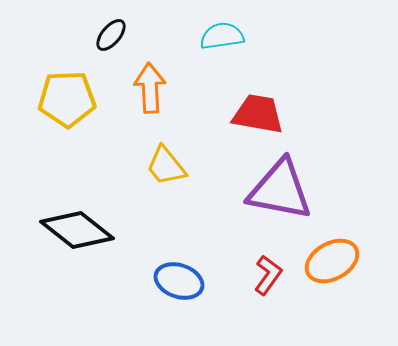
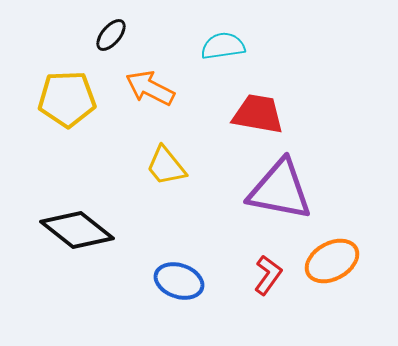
cyan semicircle: moved 1 px right, 10 px down
orange arrow: rotated 60 degrees counterclockwise
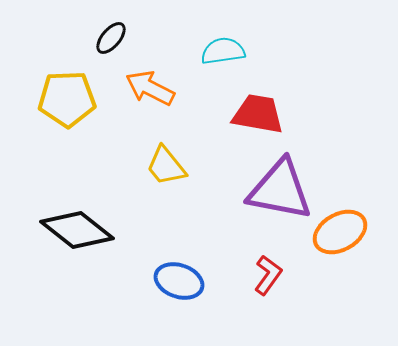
black ellipse: moved 3 px down
cyan semicircle: moved 5 px down
orange ellipse: moved 8 px right, 29 px up
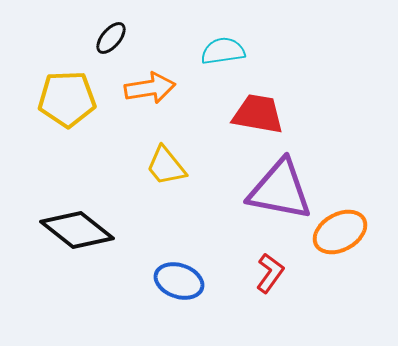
orange arrow: rotated 144 degrees clockwise
red L-shape: moved 2 px right, 2 px up
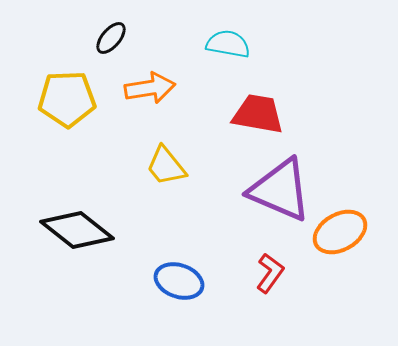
cyan semicircle: moved 5 px right, 7 px up; rotated 18 degrees clockwise
purple triangle: rotated 12 degrees clockwise
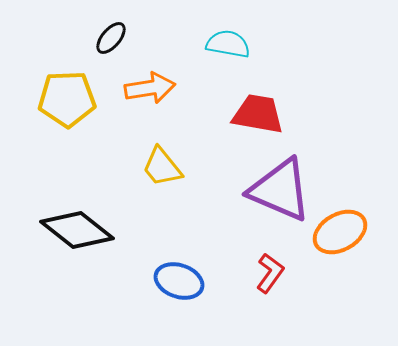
yellow trapezoid: moved 4 px left, 1 px down
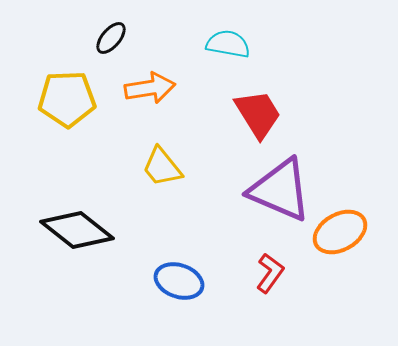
red trapezoid: rotated 48 degrees clockwise
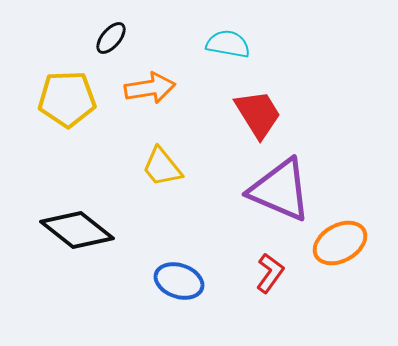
orange ellipse: moved 11 px down
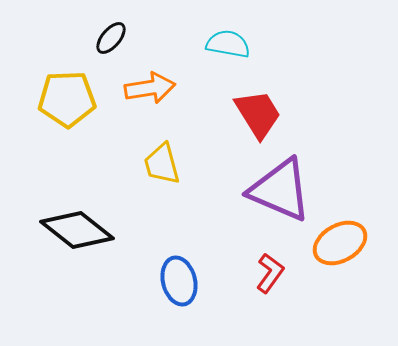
yellow trapezoid: moved 3 px up; rotated 24 degrees clockwise
blue ellipse: rotated 57 degrees clockwise
